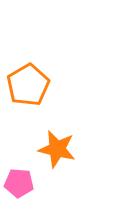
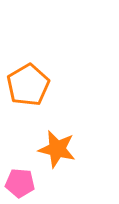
pink pentagon: moved 1 px right
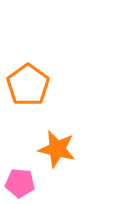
orange pentagon: rotated 6 degrees counterclockwise
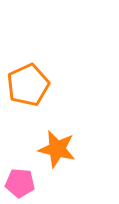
orange pentagon: rotated 12 degrees clockwise
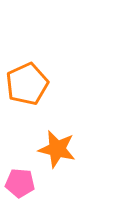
orange pentagon: moved 1 px left, 1 px up
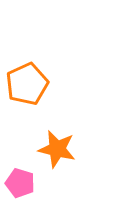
pink pentagon: rotated 12 degrees clockwise
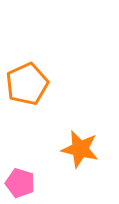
orange star: moved 23 px right
